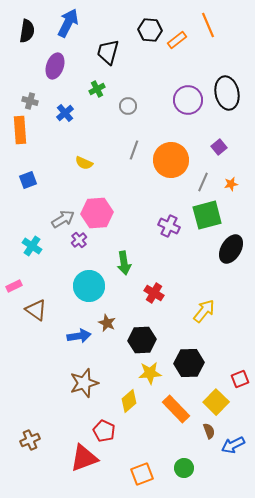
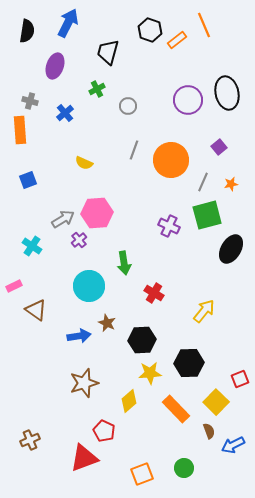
orange line at (208, 25): moved 4 px left
black hexagon at (150, 30): rotated 15 degrees clockwise
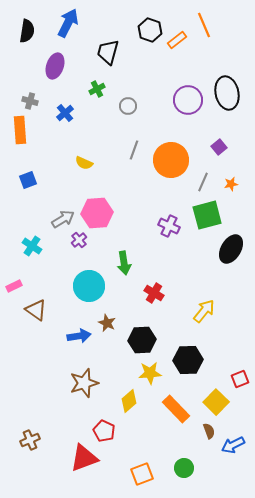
black hexagon at (189, 363): moved 1 px left, 3 px up
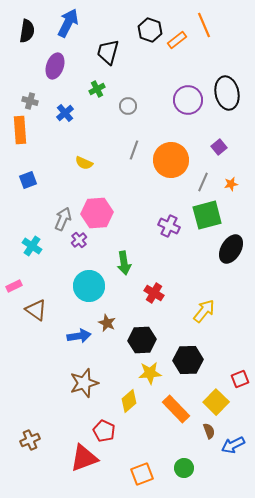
gray arrow at (63, 219): rotated 35 degrees counterclockwise
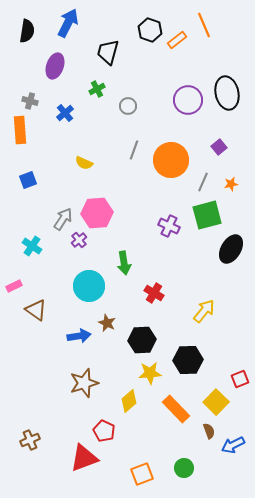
gray arrow at (63, 219): rotated 10 degrees clockwise
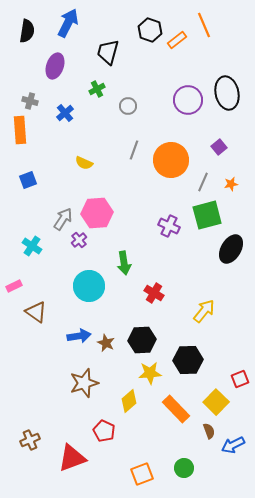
brown triangle at (36, 310): moved 2 px down
brown star at (107, 323): moved 1 px left, 20 px down
red triangle at (84, 458): moved 12 px left
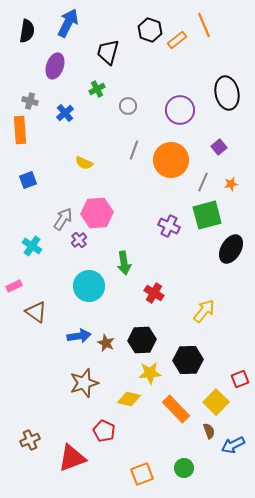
purple circle at (188, 100): moved 8 px left, 10 px down
yellow diamond at (129, 401): moved 2 px up; rotated 55 degrees clockwise
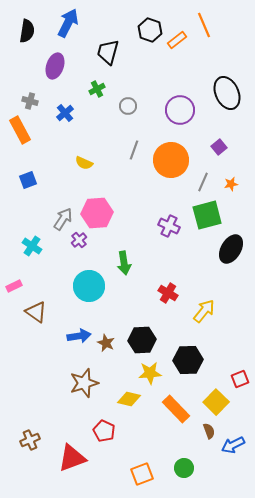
black ellipse at (227, 93): rotated 12 degrees counterclockwise
orange rectangle at (20, 130): rotated 24 degrees counterclockwise
red cross at (154, 293): moved 14 px right
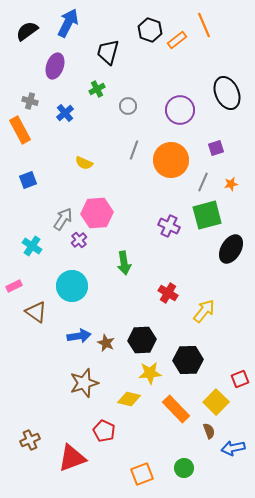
black semicircle at (27, 31): rotated 135 degrees counterclockwise
purple square at (219, 147): moved 3 px left, 1 px down; rotated 21 degrees clockwise
cyan circle at (89, 286): moved 17 px left
blue arrow at (233, 445): moved 3 px down; rotated 15 degrees clockwise
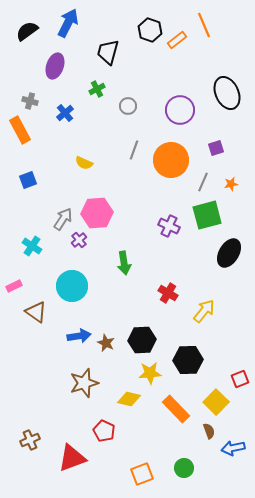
black ellipse at (231, 249): moved 2 px left, 4 px down
